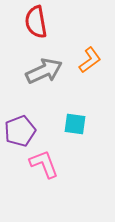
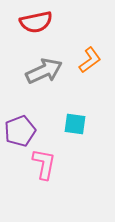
red semicircle: rotated 92 degrees counterclockwise
pink L-shape: rotated 32 degrees clockwise
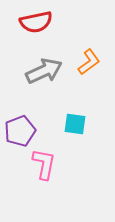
orange L-shape: moved 1 px left, 2 px down
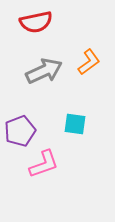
pink L-shape: rotated 60 degrees clockwise
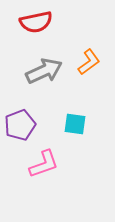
purple pentagon: moved 6 px up
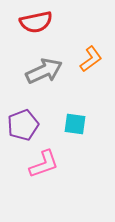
orange L-shape: moved 2 px right, 3 px up
purple pentagon: moved 3 px right
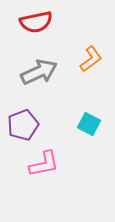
gray arrow: moved 5 px left, 1 px down
cyan square: moved 14 px right; rotated 20 degrees clockwise
pink L-shape: rotated 8 degrees clockwise
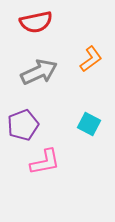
pink L-shape: moved 1 px right, 2 px up
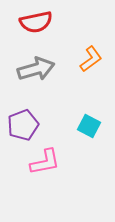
gray arrow: moved 3 px left, 3 px up; rotated 9 degrees clockwise
cyan square: moved 2 px down
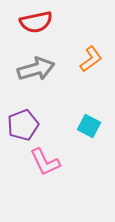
pink L-shape: rotated 76 degrees clockwise
